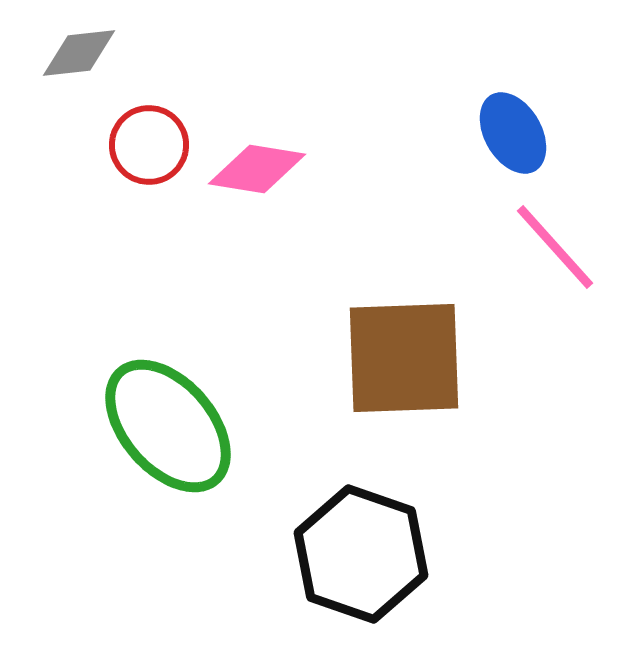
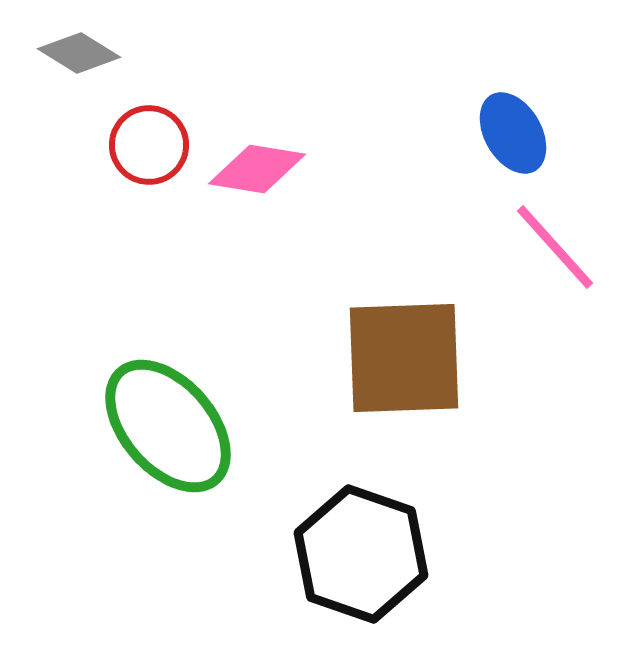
gray diamond: rotated 38 degrees clockwise
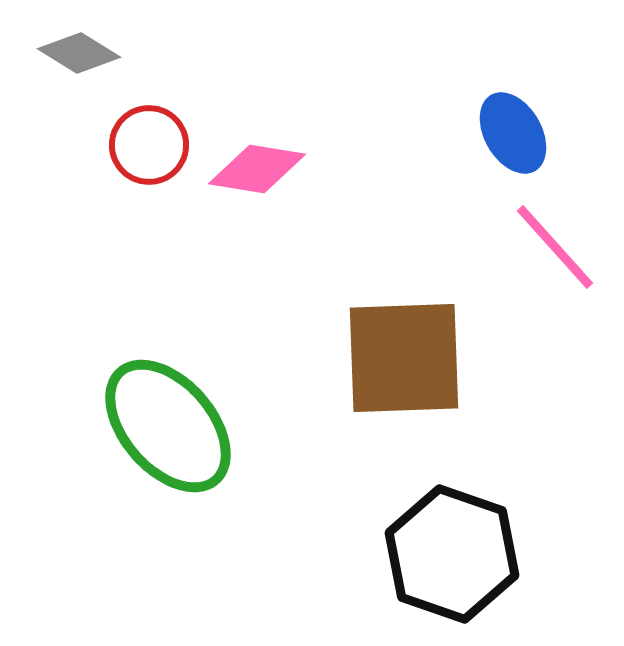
black hexagon: moved 91 px right
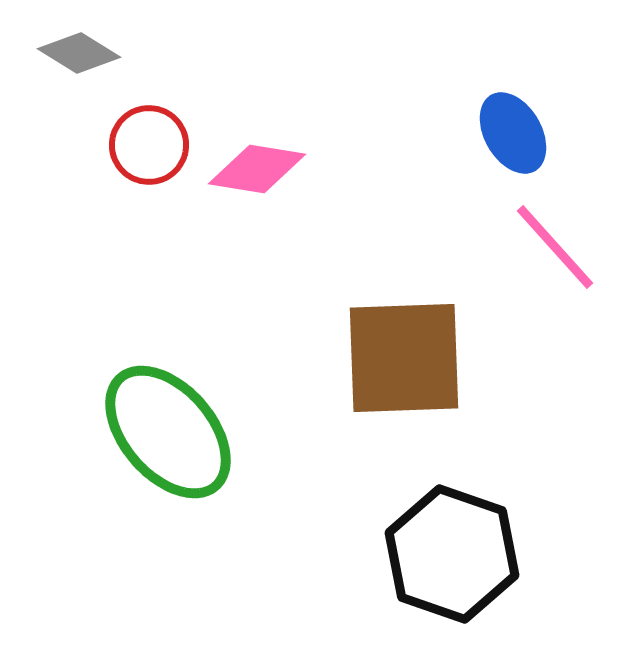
green ellipse: moved 6 px down
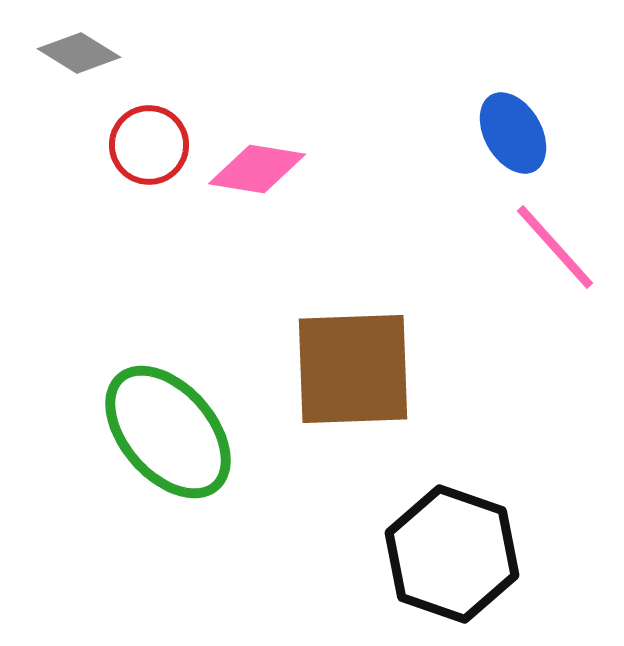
brown square: moved 51 px left, 11 px down
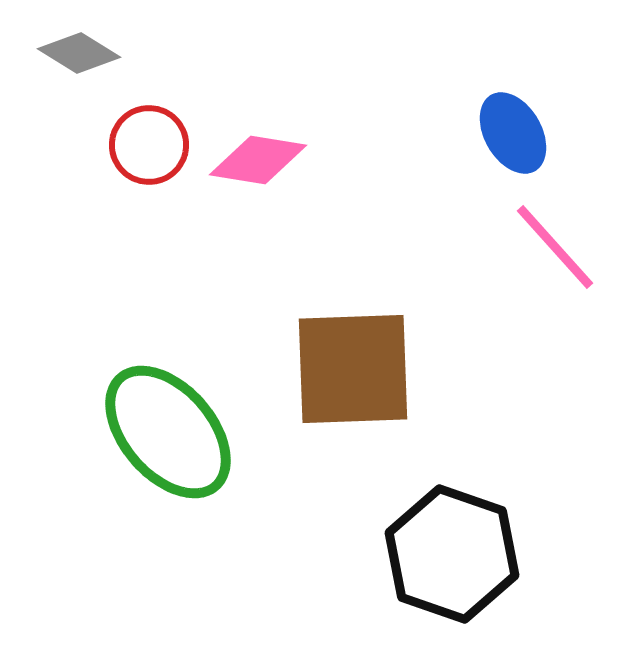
pink diamond: moved 1 px right, 9 px up
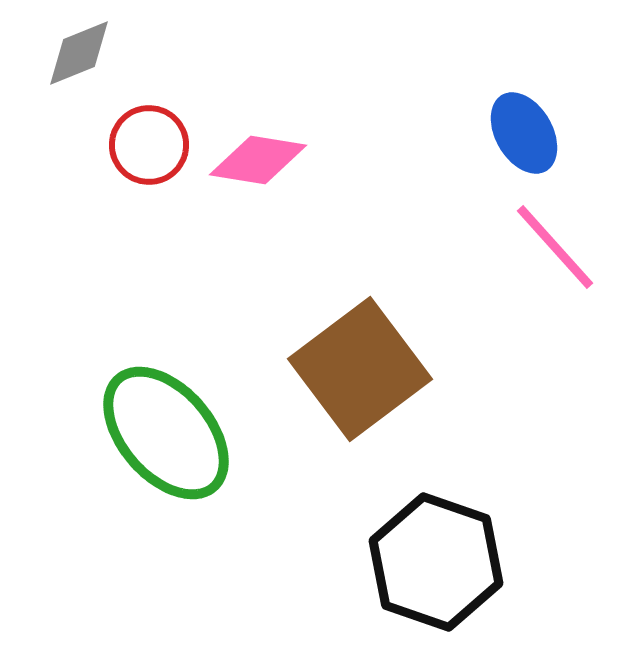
gray diamond: rotated 54 degrees counterclockwise
blue ellipse: moved 11 px right
brown square: moved 7 px right; rotated 35 degrees counterclockwise
green ellipse: moved 2 px left, 1 px down
black hexagon: moved 16 px left, 8 px down
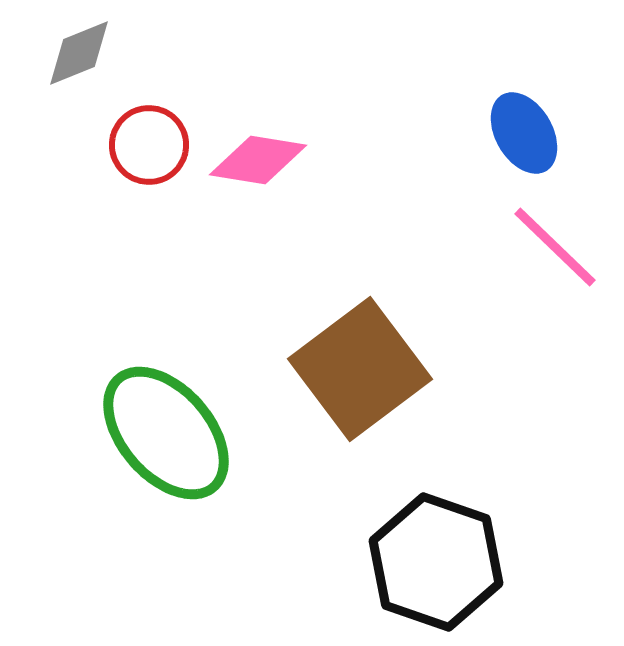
pink line: rotated 4 degrees counterclockwise
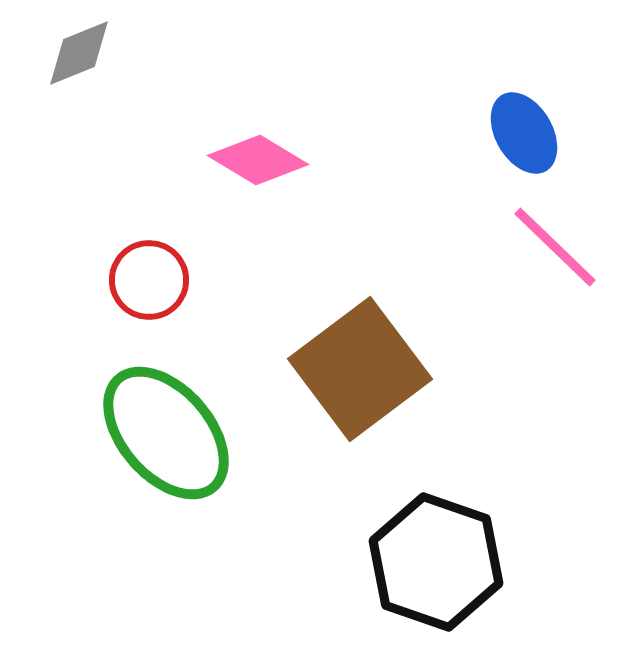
red circle: moved 135 px down
pink diamond: rotated 22 degrees clockwise
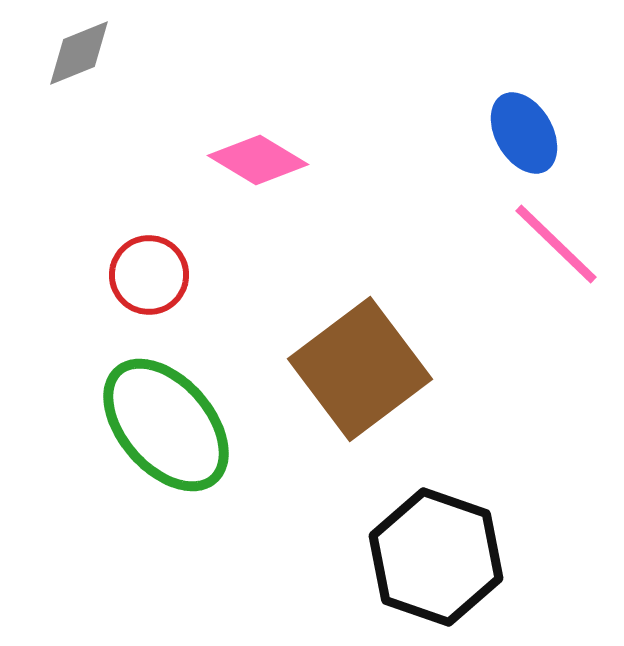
pink line: moved 1 px right, 3 px up
red circle: moved 5 px up
green ellipse: moved 8 px up
black hexagon: moved 5 px up
